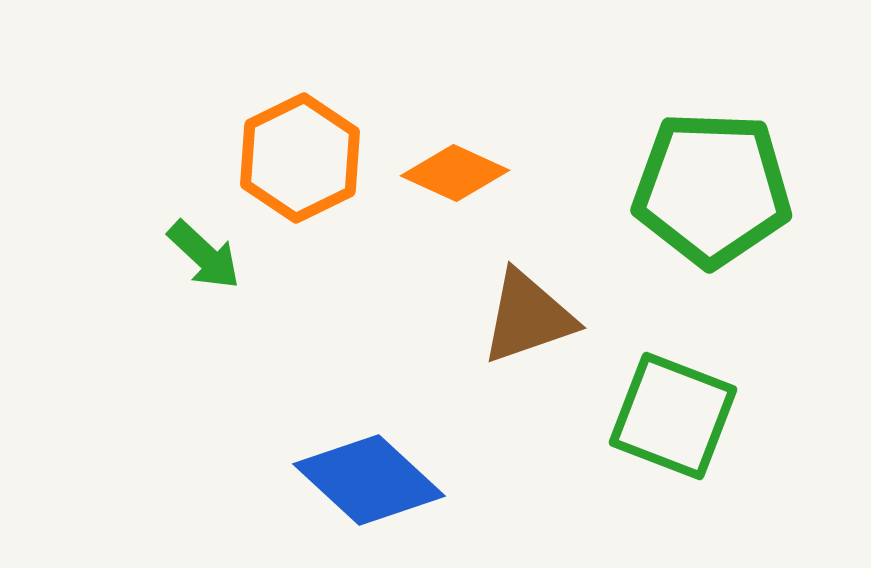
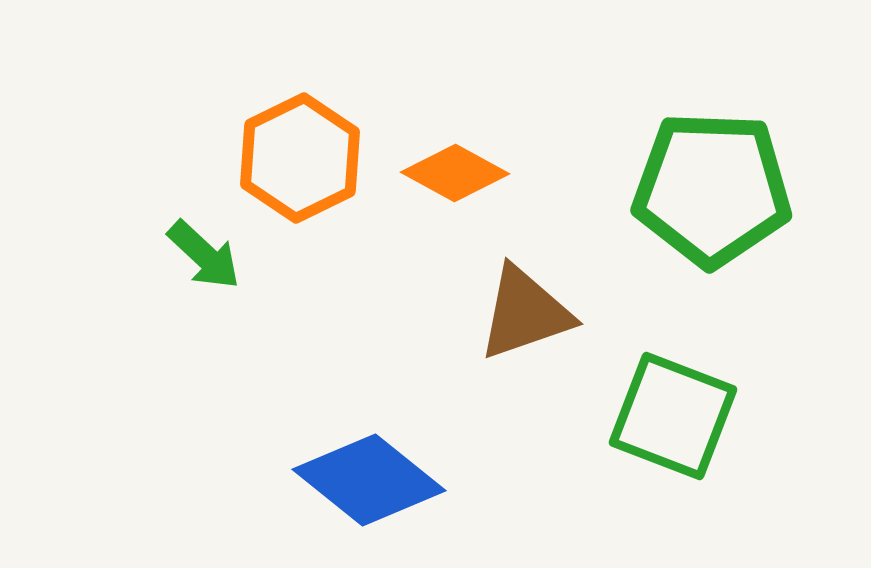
orange diamond: rotated 4 degrees clockwise
brown triangle: moved 3 px left, 4 px up
blue diamond: rotated 4 degrees counterclockwise
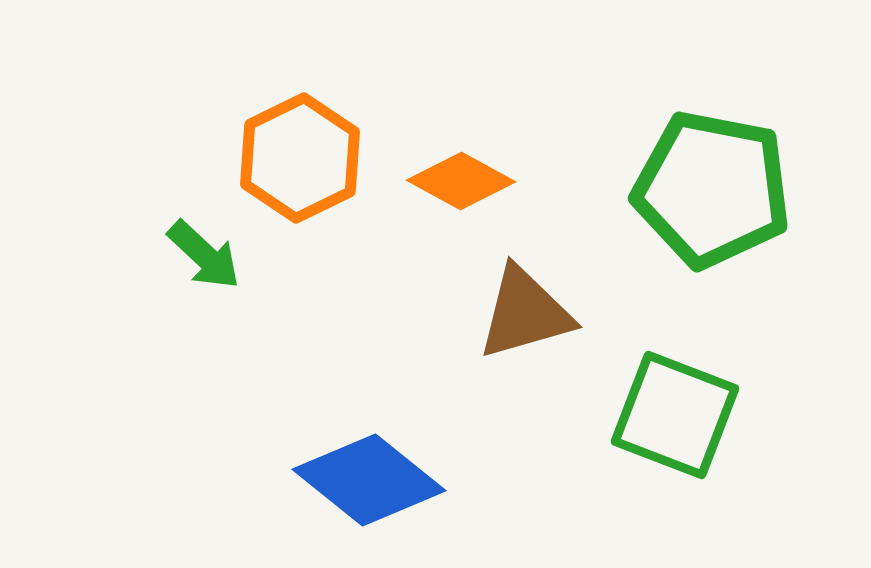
orange diamond: moved 6 px right, 8 px down
green pentagon: rotated 9 degrees clockwise
brown triangle: rotated 3 degrees clockwise
green square: moved 2 px right, 1 px up
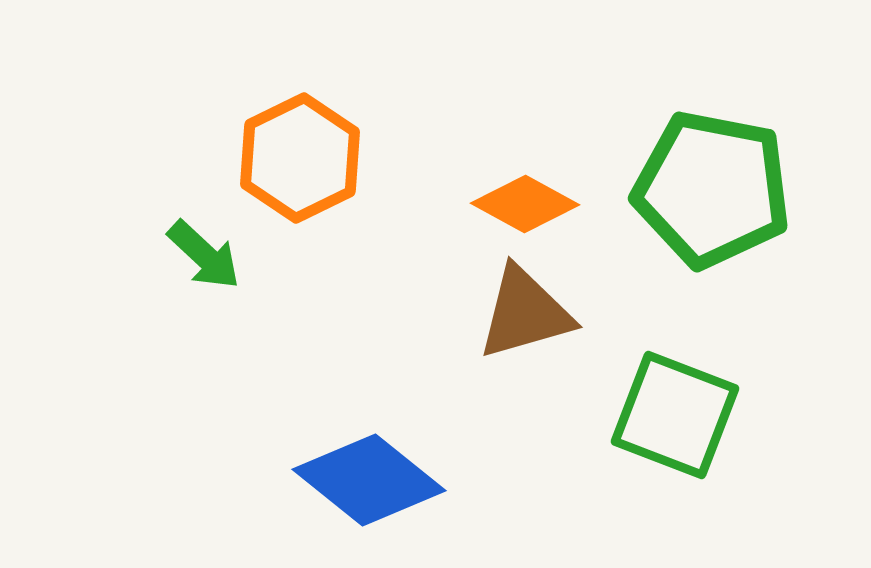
orange diamond: moved 64 px right, 23 px down
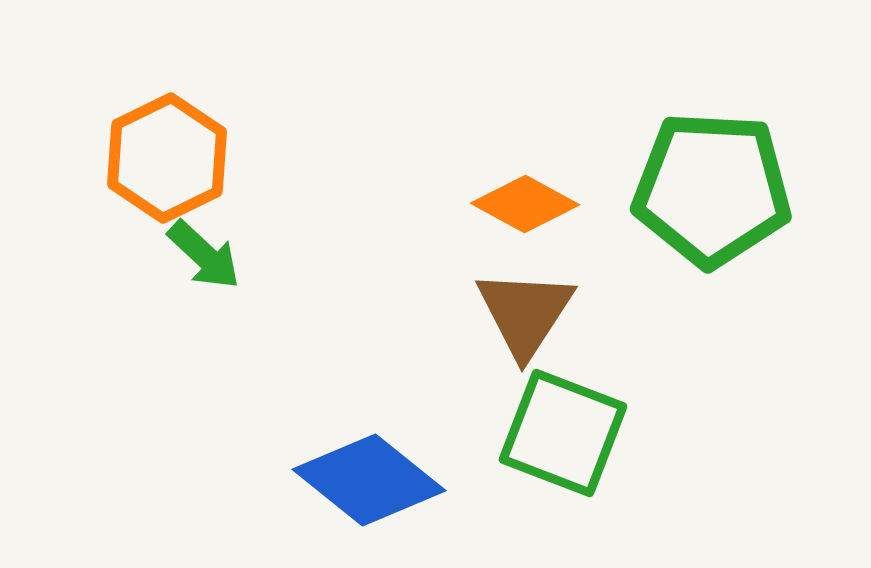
orange hexagon: moved 133 px left
green pentagon: rotated 8 degrees counterclockwise
brown triangle: rotated 41 degrees counterclockwise
green square: moved 112 px left, 18 px down
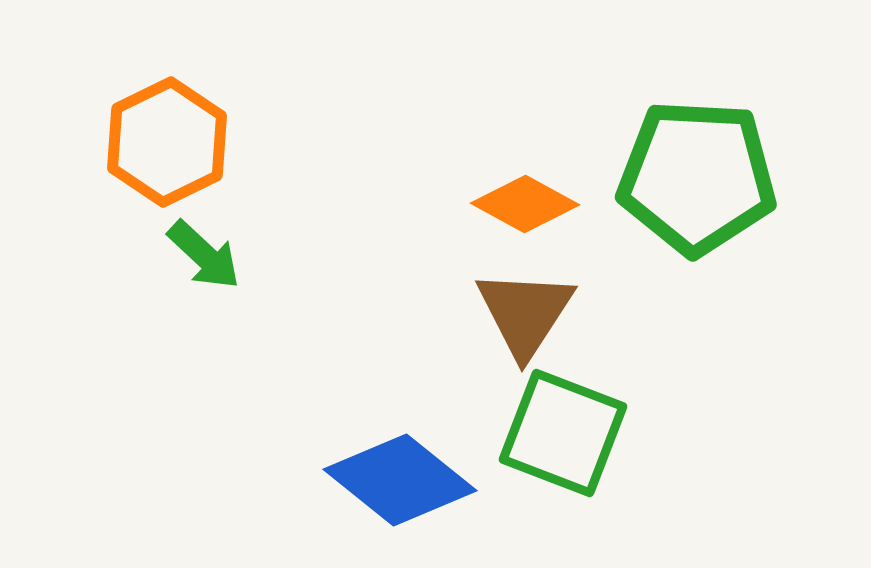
orange hexagon: moved 16 px up
green pentagon: moved 15 px left, 12 px up
blue diamond: moved 31 px right
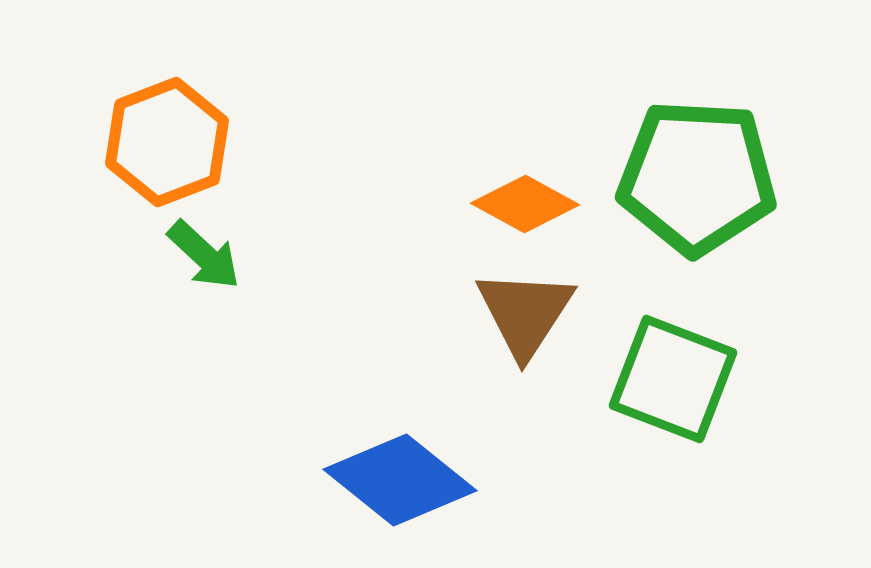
orange hexagon: rotated 5 degrees clockwise
green square: moved 110 px right, 54 px up
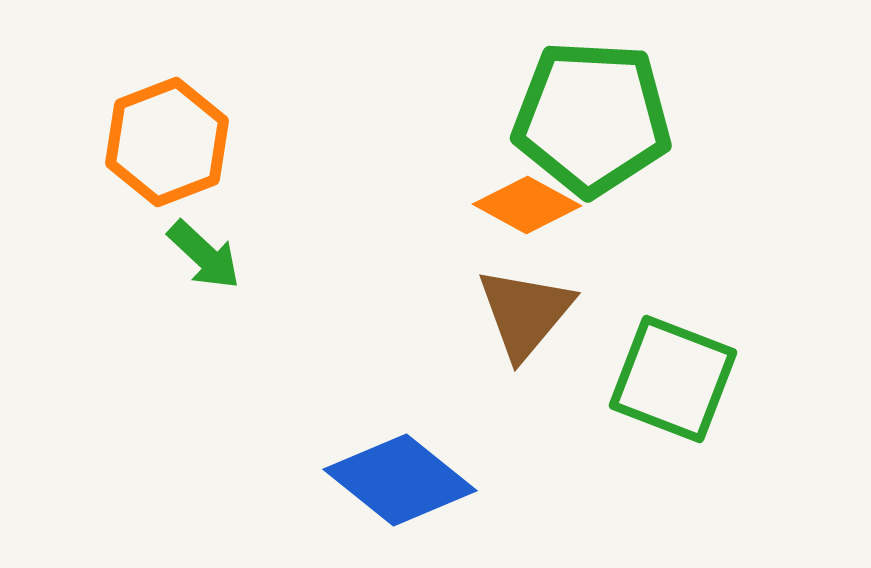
green pentagon: moved 105 px left, 59 px up
orange diamond: moved 2 px right, 1 px down
brown triangle: rotated 7 degrees clockwise
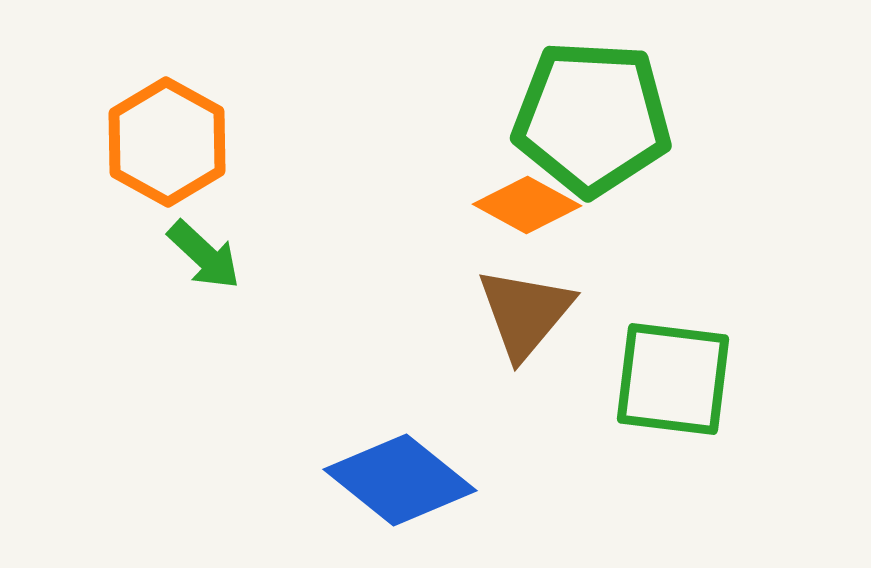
orange hexagon: rotated 10 degrees counterclockwise
green square: rotated 14 degrees counterclockwise
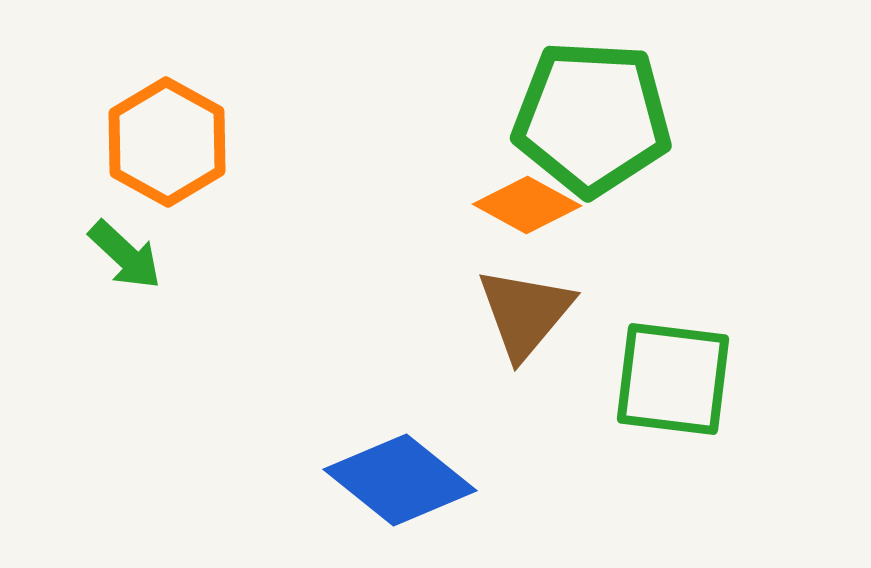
green arrow: moved 79 px left
